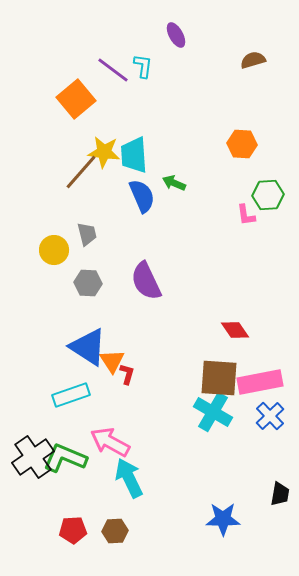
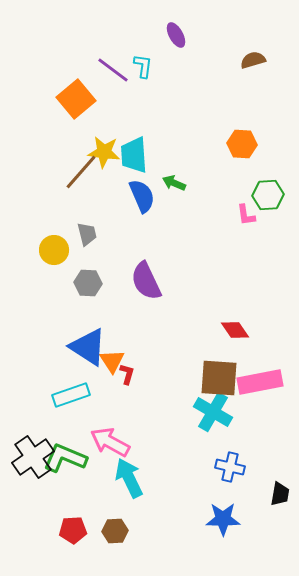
blue cross: moved 40 px left, 51 px down; rotated 32 degrees counterclockwise
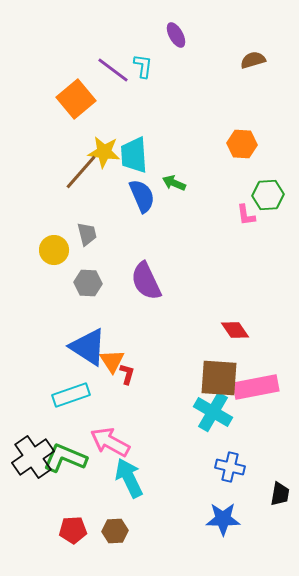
pink rectangle: moved 4 px left, 5 px down
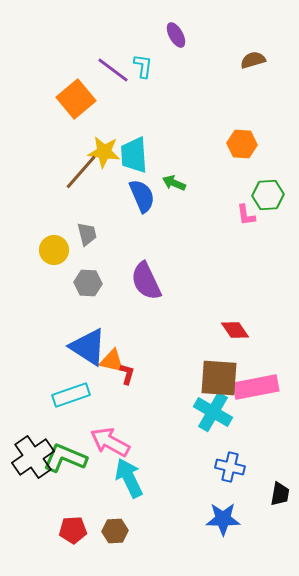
orange triangle: rotated 44 degrees counterclockwise
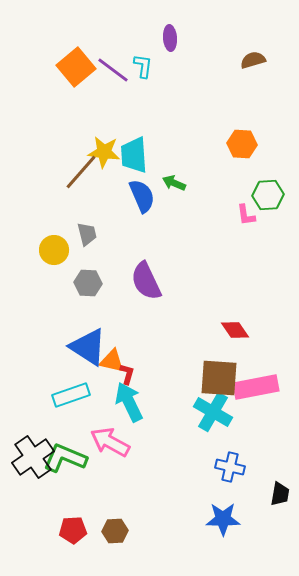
purple ellipse: moved 6 px left, 3 px down; rotated 25 degrees clockwise
orange square: moved 32 px up
cyan arrow: moved 76 px up
